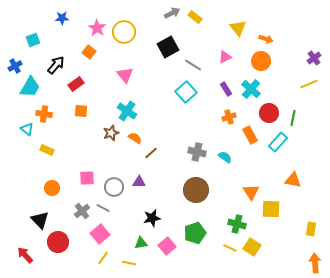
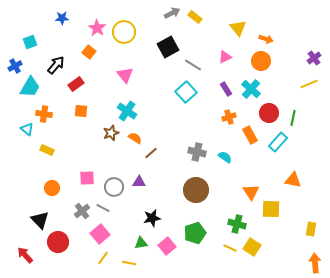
cyan square at (33, 40): moved 3 px left, 2 px down
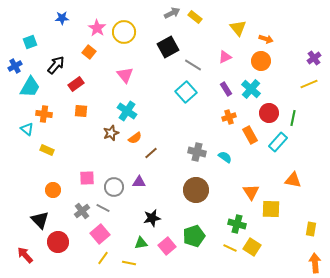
orange semicircle at (135, 138): rotated 112 degrees clockwise
orange circle at (52, 188): moved 1 px right, 2 px down
green pentagon at (195, 233): moved 1 px left, 3 px down
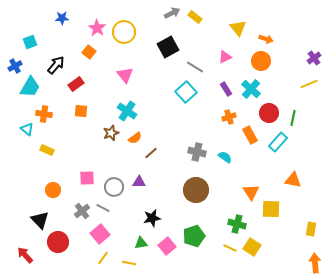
gray line at (193, 65): moved 2 px right, 2 px down
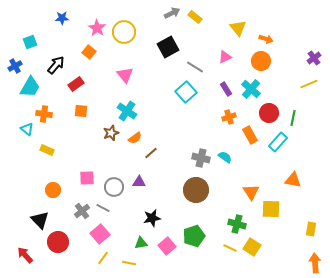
gray cross at (197, 152): moved 4 px right, 6 px down
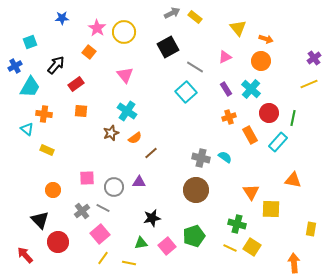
orange arrow at (315, 263): moved 21 px left
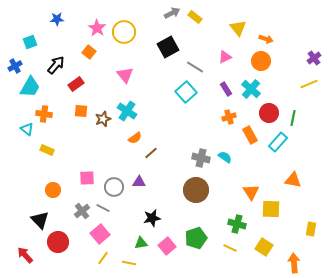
blue star at (62, 18): moved 5 px left, 1 px down
brown star at (111, 133): moved 8 px left, 14 px up
green pentagon at (194, 236): moved 2 px right, 2 px down
yellow square at (252, 247): moved 12 px right
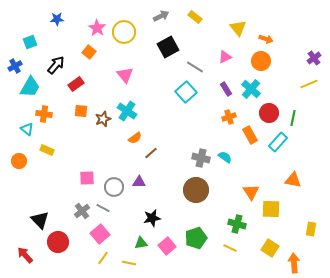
gray arrow at (172, 13): moved 11 px left, 3 px down
orange circle at (53, 190): moved 34 px left, 29 px up
yellow square at (264, 247): moved 6 px right, 1 px down
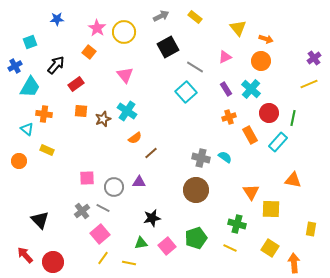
red circle at (58, 242): moved 5 px left, 20 px down
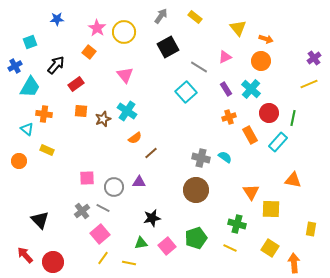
gray arrow at (161, 16): rotated 28 degrees counterclockwise
gray line at (195, 67): moved 4 px right
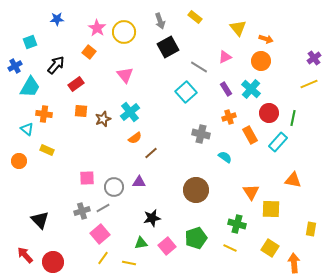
gray arrow at (161, 16): moved 1 px left, 5 px down; rotated 126 degrees clockwise
cyan cross at (127, 111): moved 3 px right, 1 px down; rotated 18 degrees clockwise
gray cross at (201, 158): moved 24 px up
gray line at (103, 208): rotated 56 degrees counterclockwise
gray cross at (82, 211): rotated 21 degrees clockwise
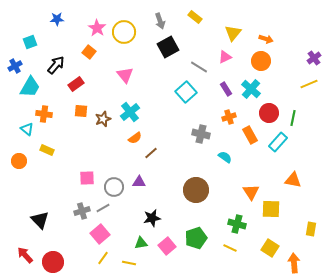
yellow triangle at (238, 28): moved 5 px left, 5 px down; rotated 18 degrees clockwise
